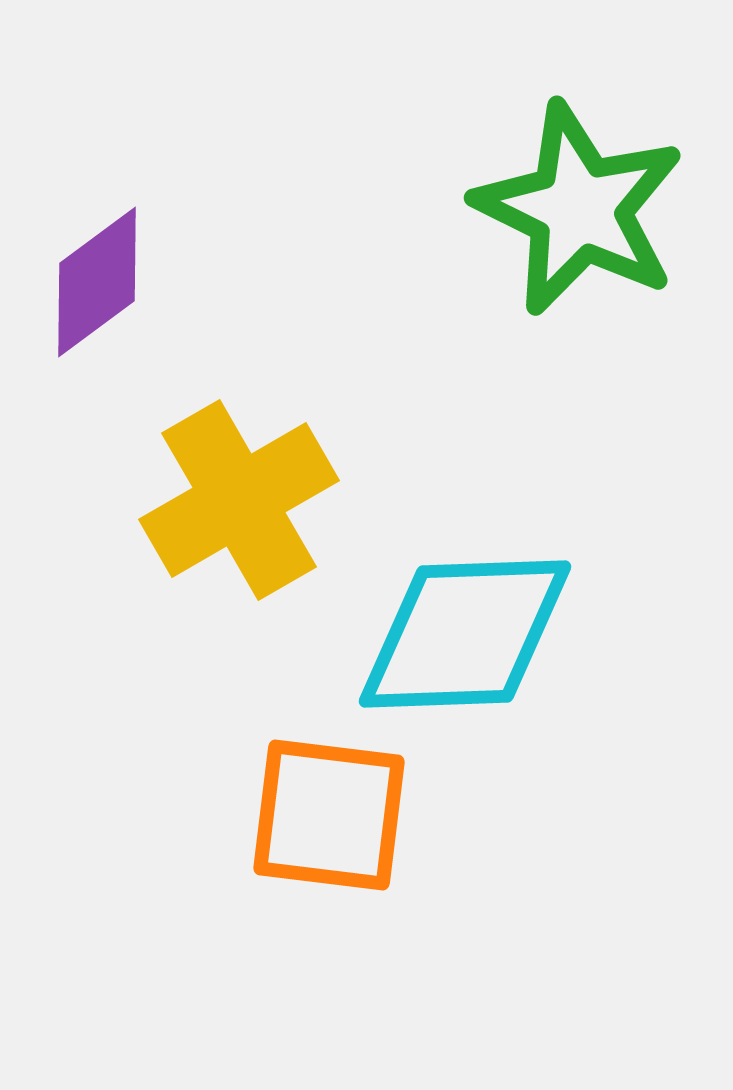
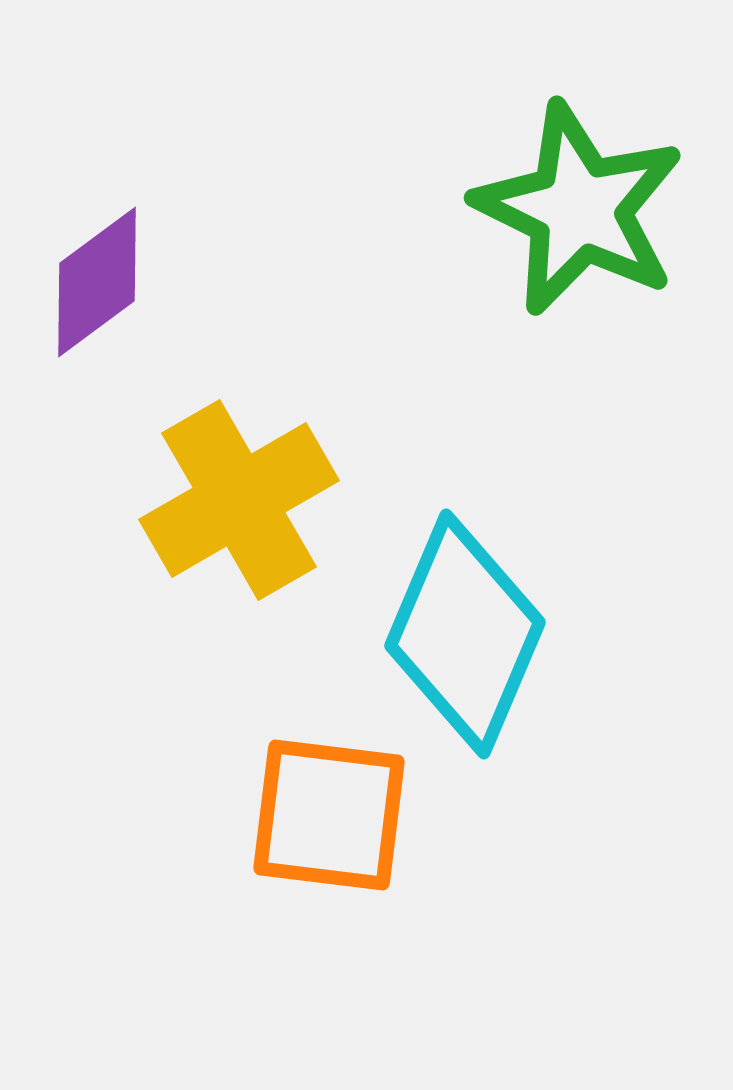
cyan diamond: rotated 65 degrees counterclockwise
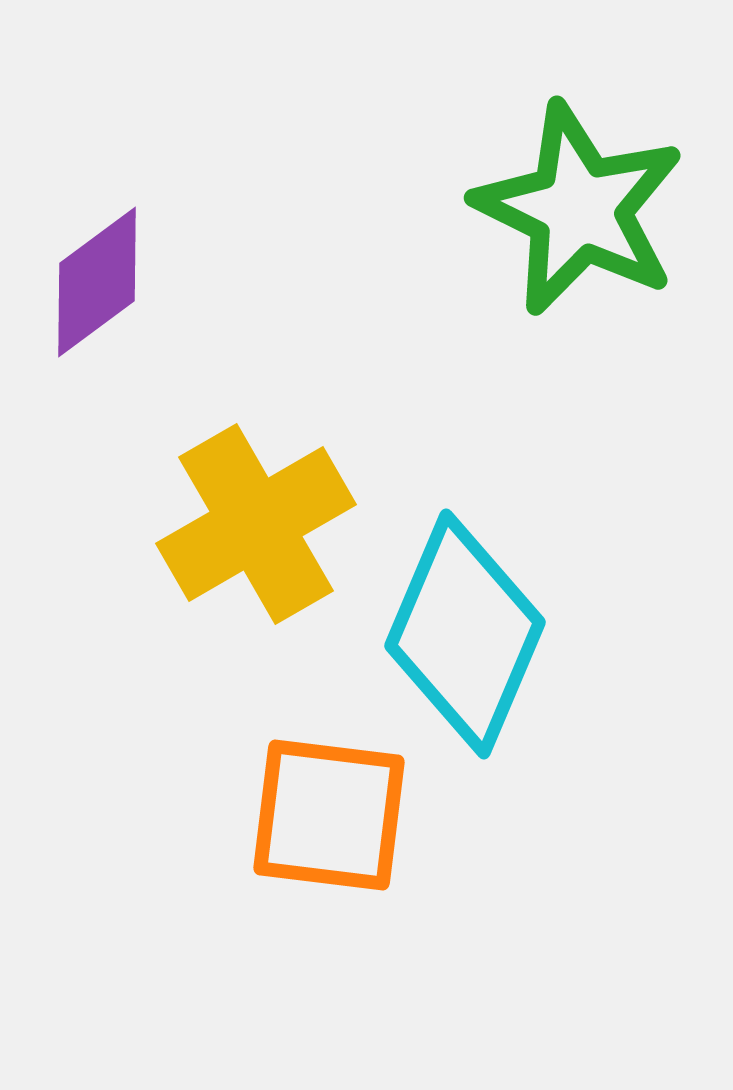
yellow cross: moved 17 px right, 24 px down
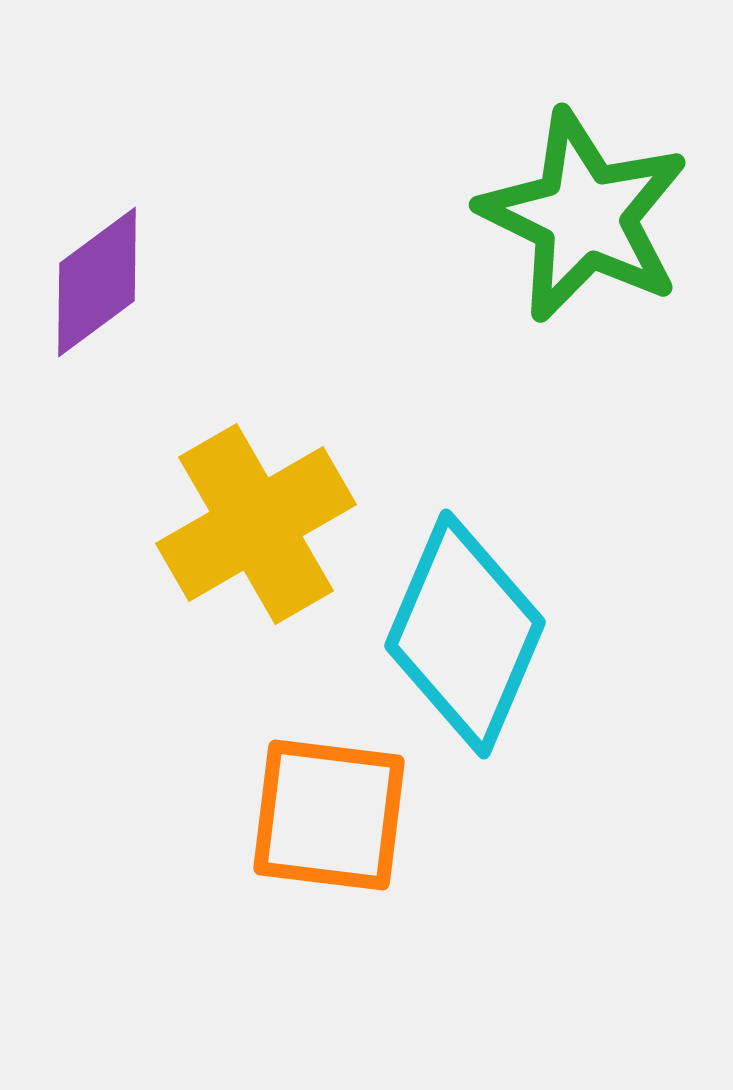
green star: moved 5 px right, 7 px down
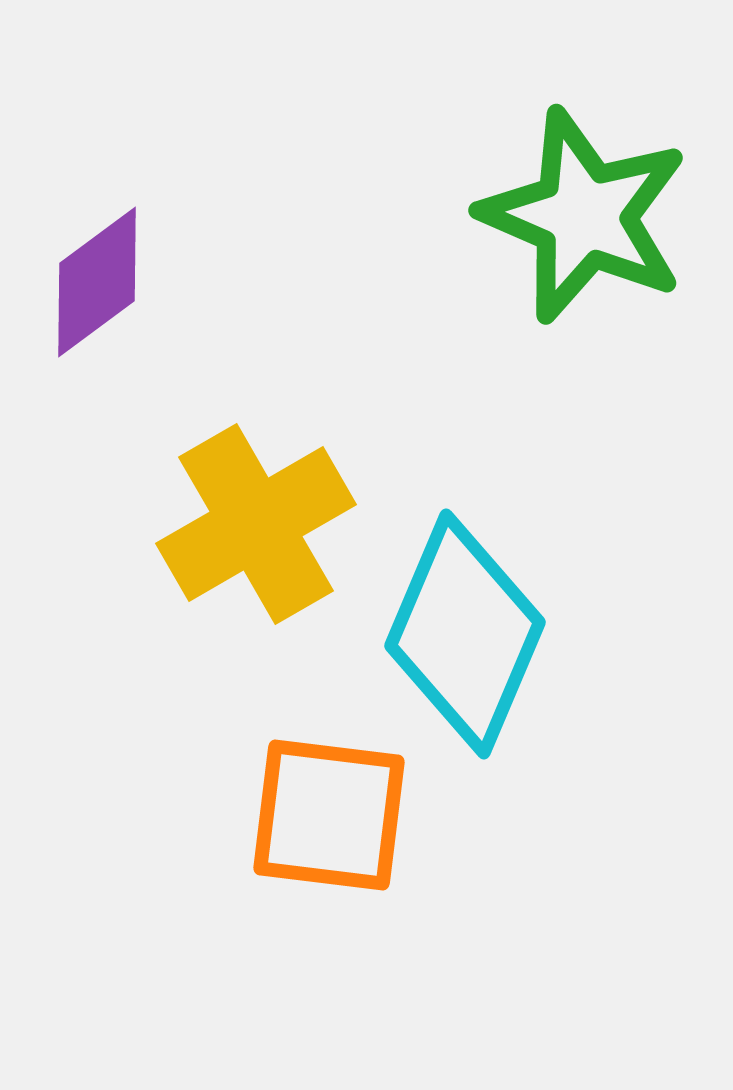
green star: rotated 3 degrees counterclockwise
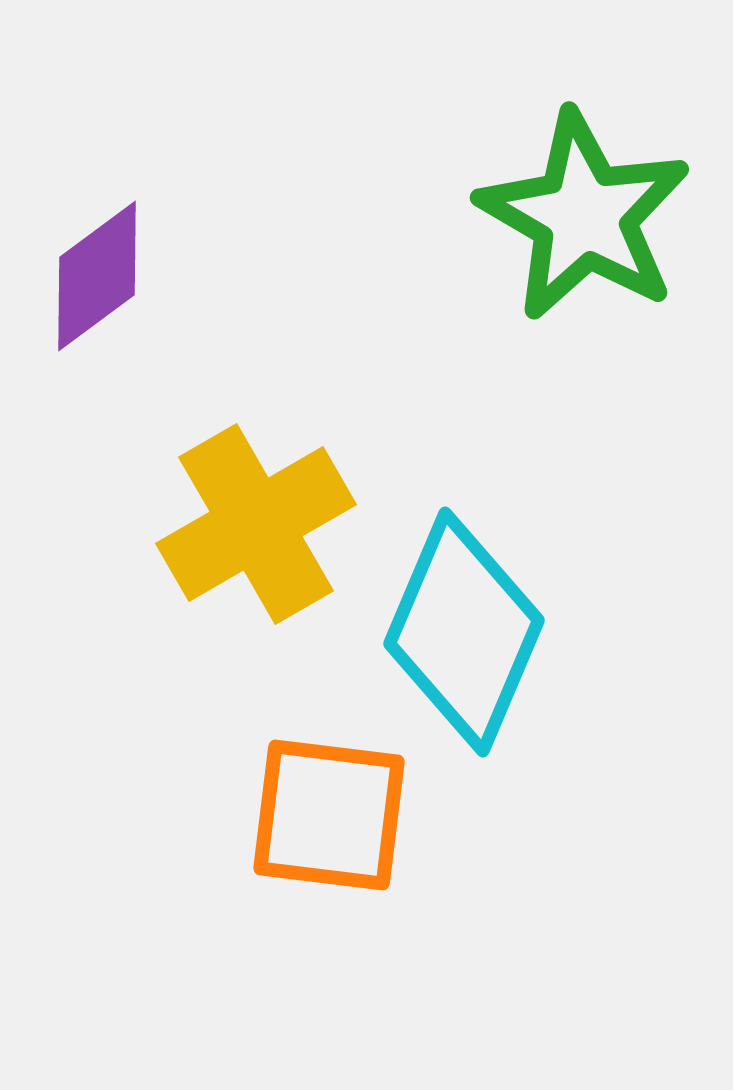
green star: rotated 7 degrees clockwise
purple diamond: moved 6 px up
cyan diamond: moved 1 px left, 2 px up
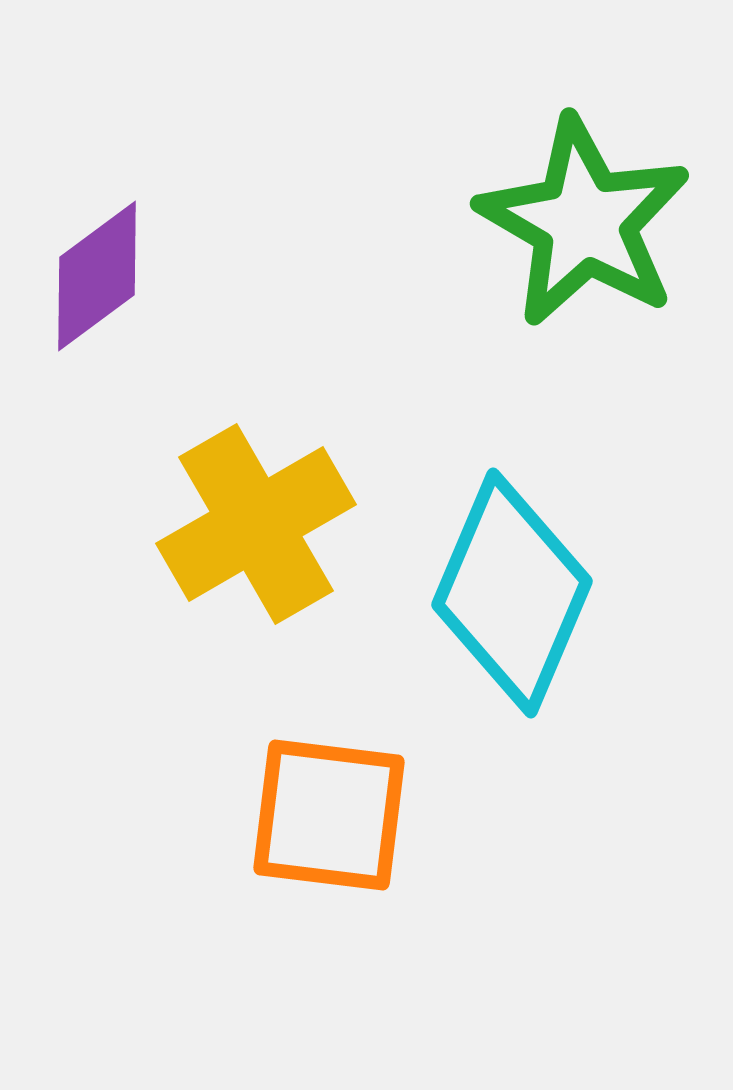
green star: moved 6 px down
cyan diamond: moved 48 px right, 39 px up
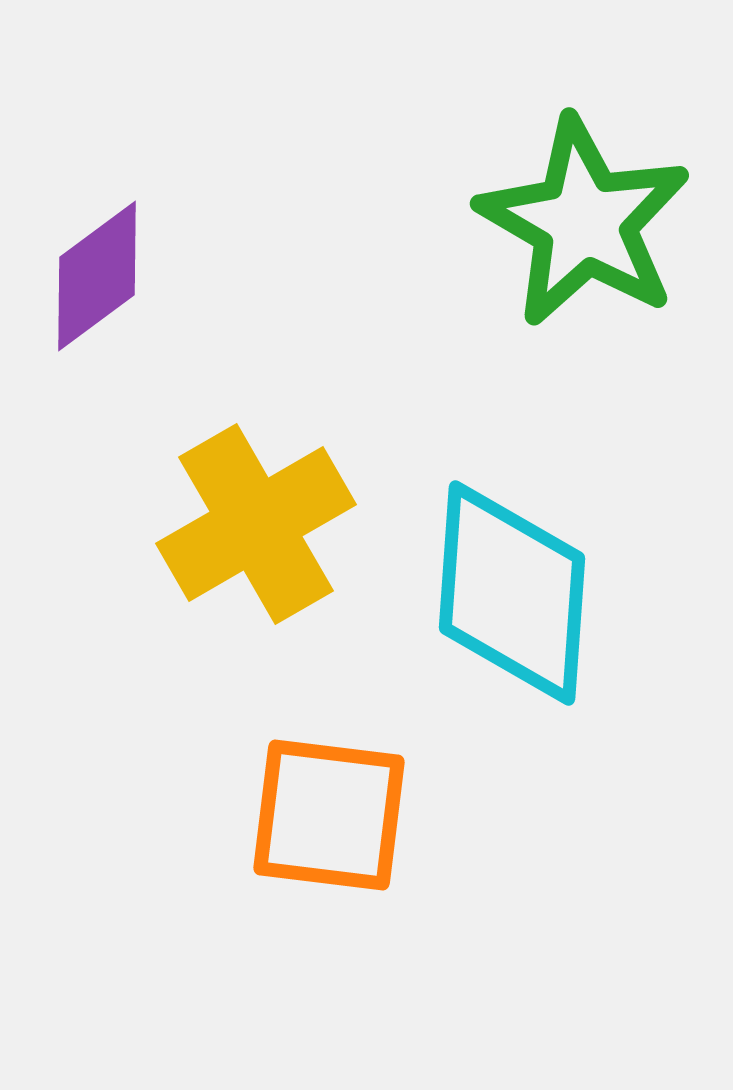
cyan diamond: rotated 19 degrees counterclockwise
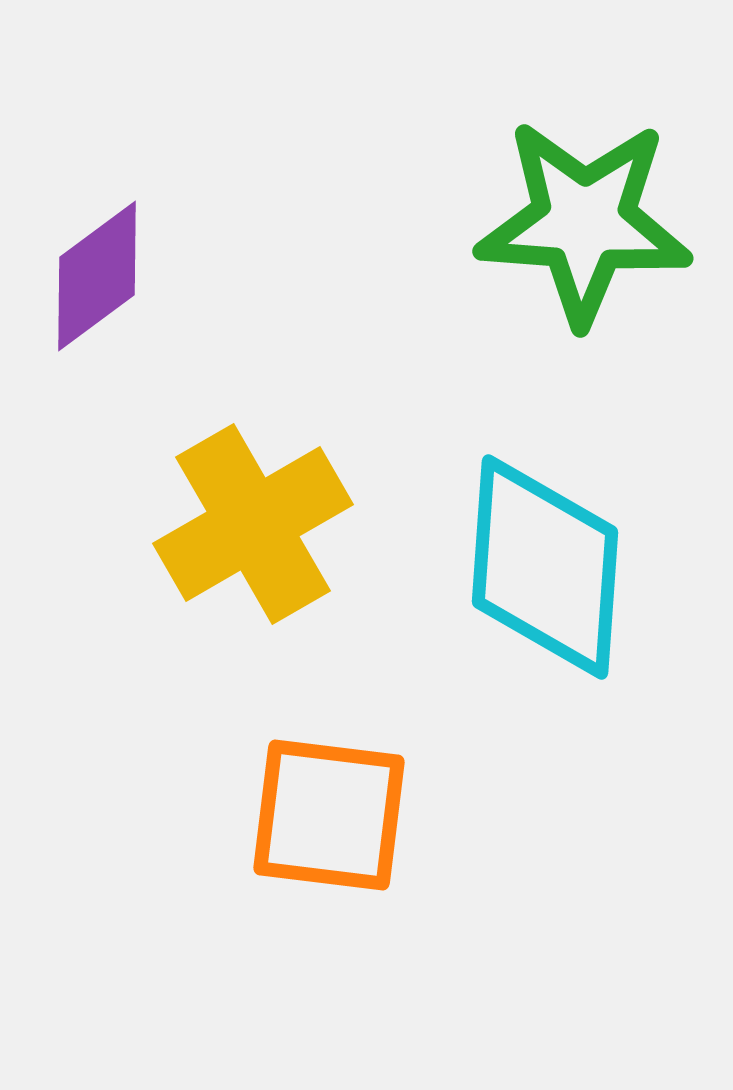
green star: rotated 26 degrees counterclockwise
yellow cross: moved 3 px left
cyan diamond: moved 33 px right, 26 px up
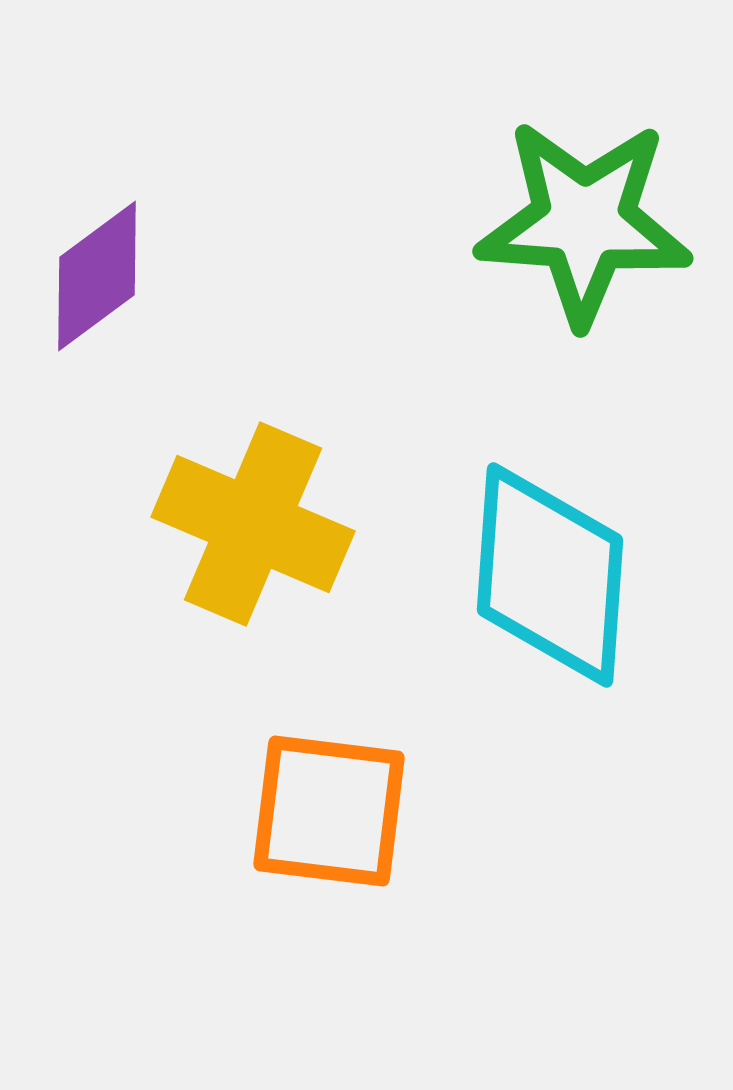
yellow cross: rotated 37 degrees counterclockwise
cyan diamond: moved 5 px right, 8 px down
orange square: moved 4 px up
